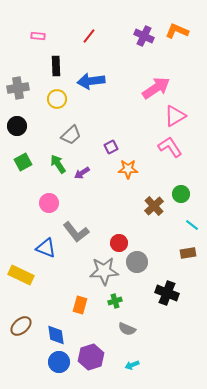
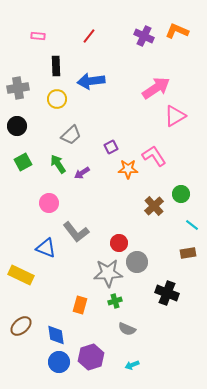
pink L-shape: moved 16 px left, 9 px down
gray star: moved 4 px right, 2 px down
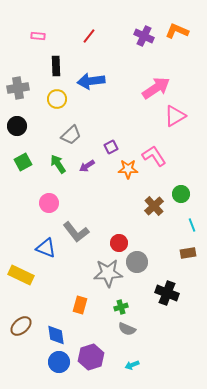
purple arrow: moved 5 px right, 7 px up
cyan line: rotated 32 degrees clockwise
green cross: moved 6 px right, 6 px down
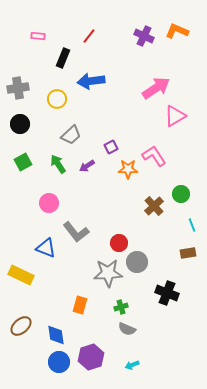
black rectangle: moved 7 px right, 8 px up; rotated 24 degrees clockwise
black circle: moved 3 px right, 2 px up
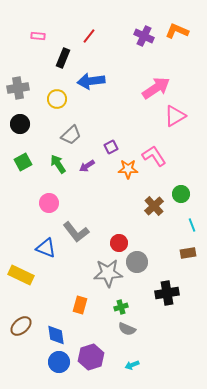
black cross: rotated 30 degrees counterclockwise
